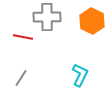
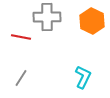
red line: moved 2 px left
cyan L-shape: moved 3 px right, 2 px down
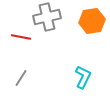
gray cross: rotated 12 degrees counterclockwise
orange hexagon: rotated 25 degrees clockwise
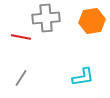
gray cross: moved 1 px left, 1 px down; rotated 8 degrees clockwise
cyan L-shape: rotated 55 degrees clockwise
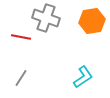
gray cross: rotated 24 degrees clockwise
cyan L-shape: rotated 25 degrees counterclockwise
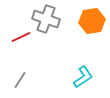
gray cross: moved 1 px down
red line: rotated 36 degrees counterclockwise
gray line: moved 1 px left, 2 px down
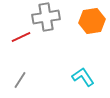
gray cross: moved 2 px up; rotated 28 degrees counterclockwise
cyan L-shape: rotated 90 degrees counterclockwise
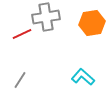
orange hexagon: moved 2 px down
red line: moved 1 px right, 3 px up
cyan L-shape: rotated 15 degrees counterclockwise
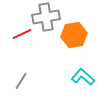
orange hexagon: moved 18 px left, 12 px down
gray line: moved 1 px right, 1 px down
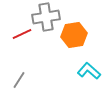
cyan L-shape: moved 6 px right, 6 px up
gray line: moved 2 px left, 1 px up
